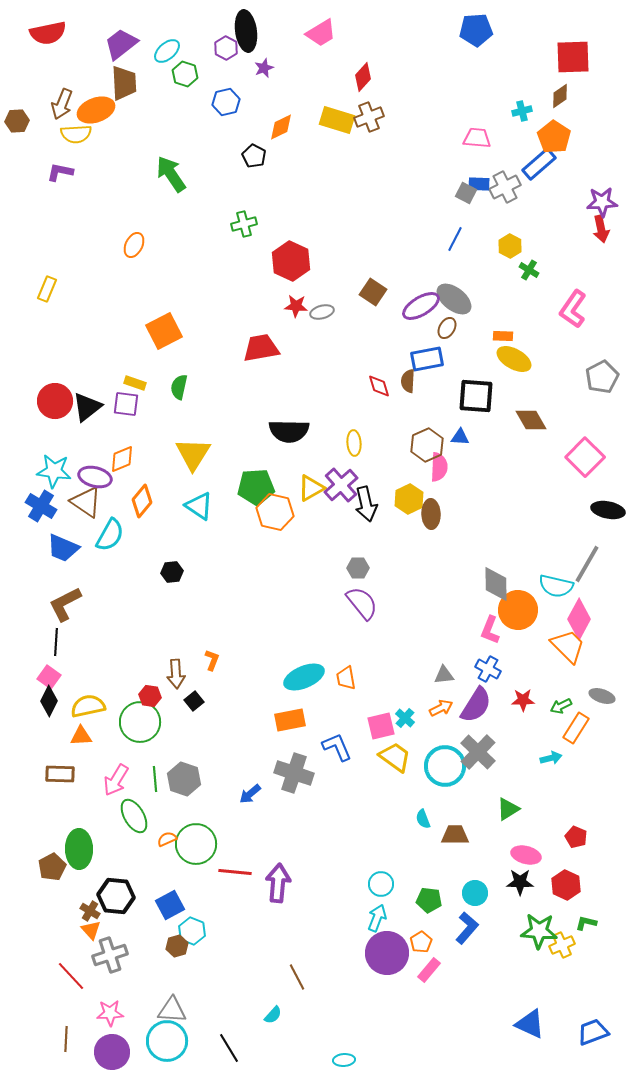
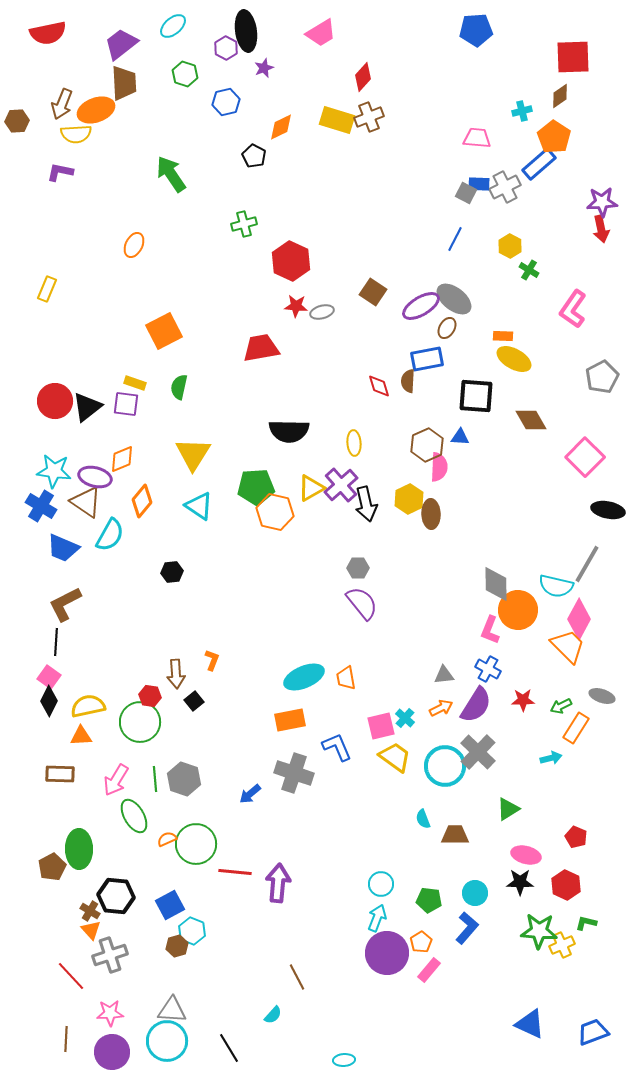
cyan ellipse at (167, 51): moved 6 px right, 25 px up
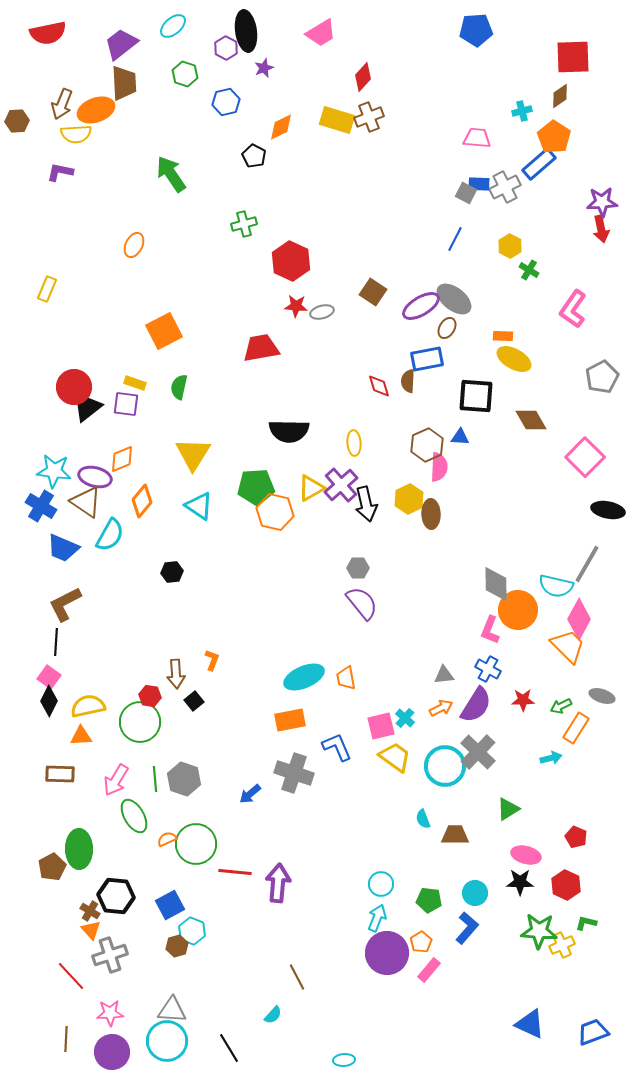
red circle at (55, 401): moved 19 px right, 14 px up
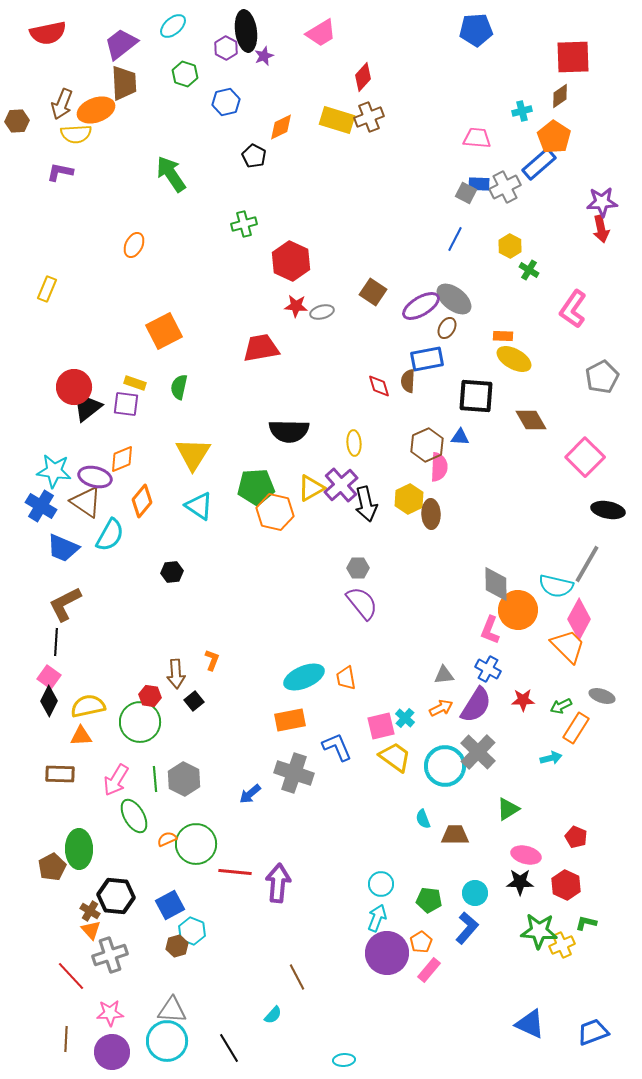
purple star at (264, 68): moved 12 px up
gray hexagon at (184, 779): rotated 8 degrees clockwise
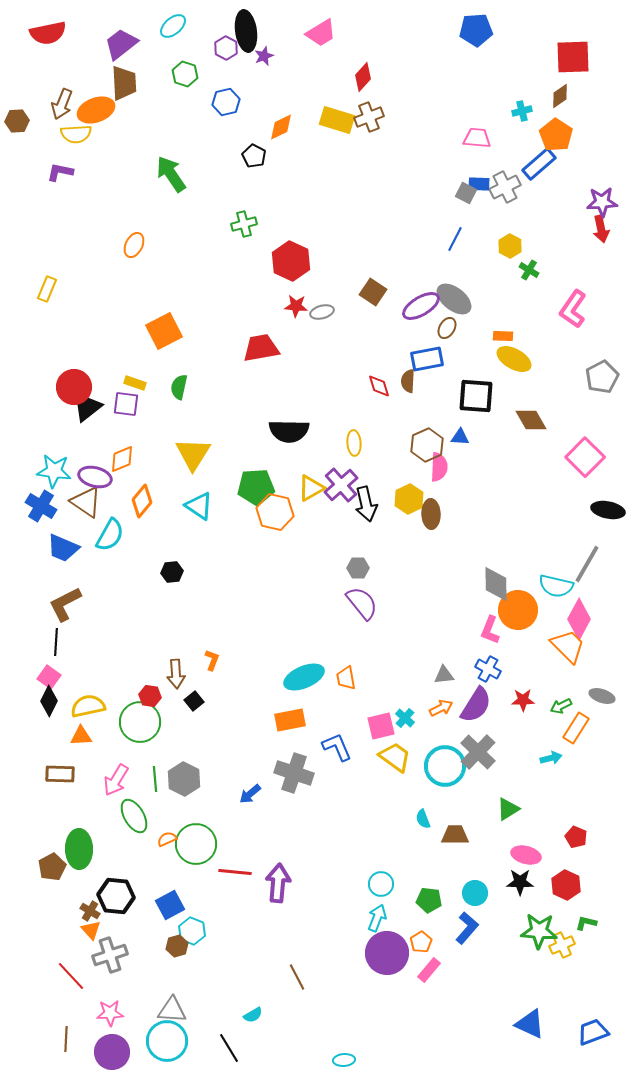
orange pentagon at (554, 137): moved 2 px right, 2 px up
cyan semicircle at (273, 1015): moved 20 px left; rotated 18 degrees clockwise
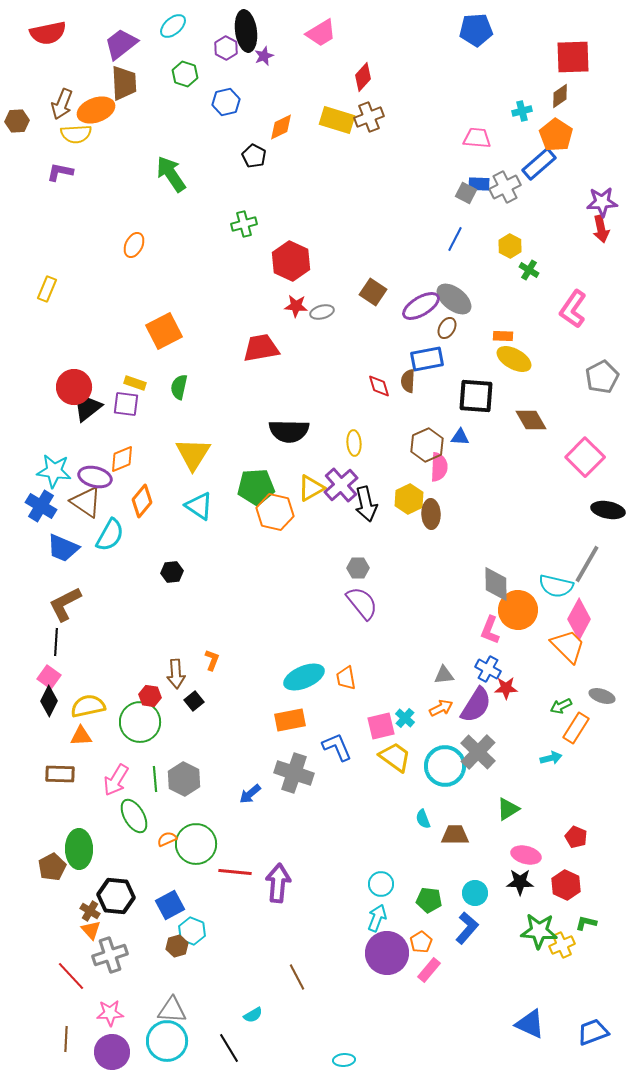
red star at (523, 700): moved 17 px left, 12 px up
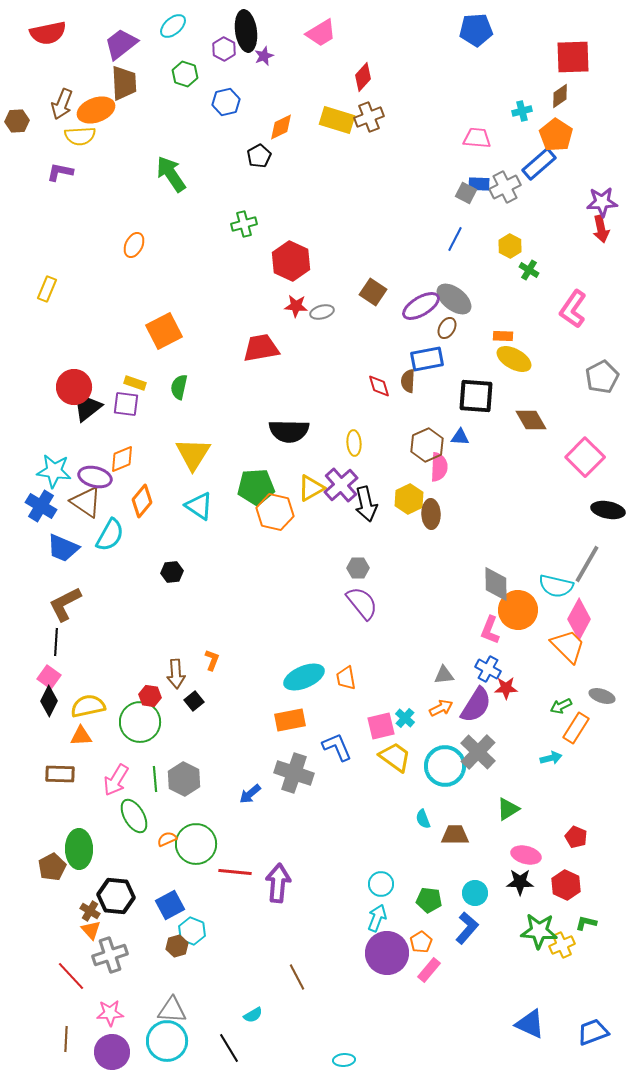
purple hexagon at (226, 48): moved 2 px left, 1 px down
yellow semicircle at (76, 134): moved 4 px right, 2 px down
black pentagon at (254, 156): moved 5 px right; rotated 15 degrees clockwise
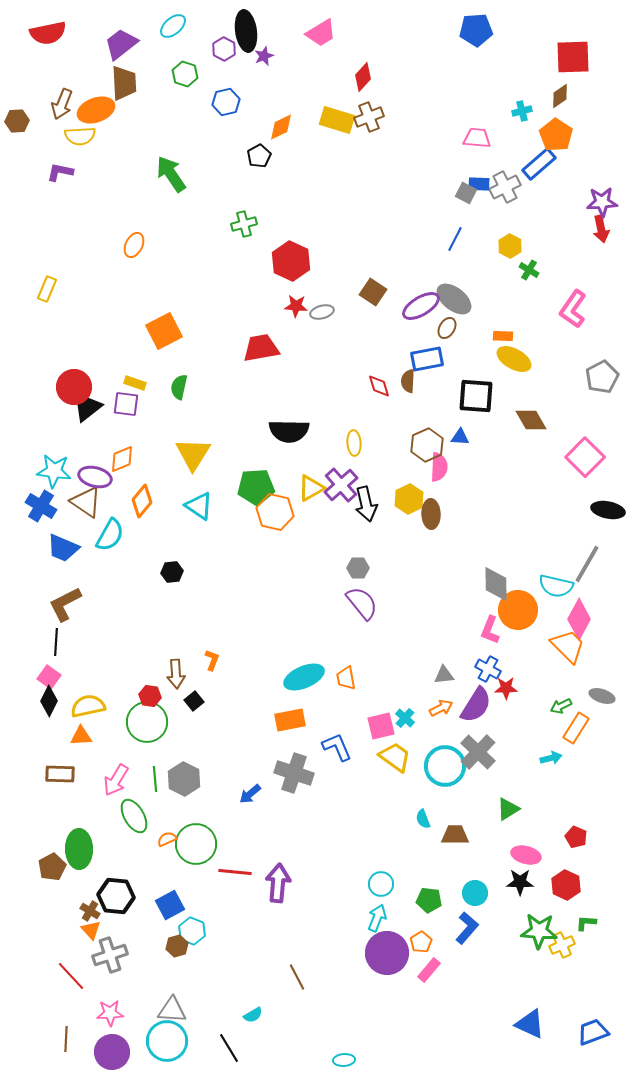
green circle at (140, 722): moved 7 px right
green L-shape at (586, 923): rotated 10 degrees counterclockwise
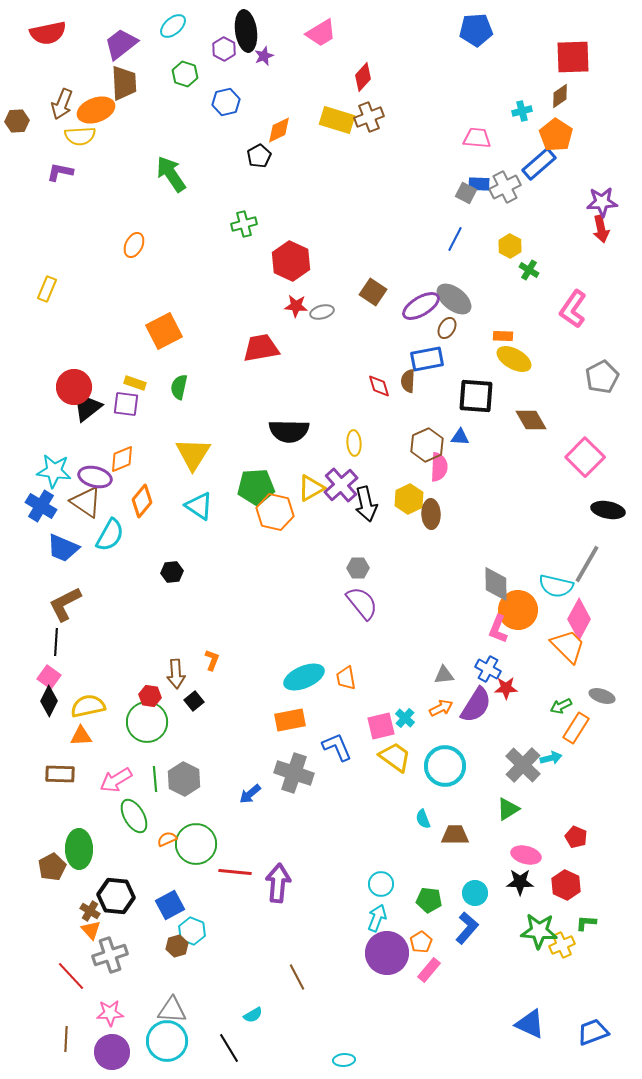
orange diamond at (281, 127): moved 2 px left, 3 px down
pink L-shape at (490, 630): moved 8 px right, 1 px up
gray cross at (478, 752): moved 45 px right, 13 px down
pink arrow at (116, 780): rotated 28 degrees clockwise
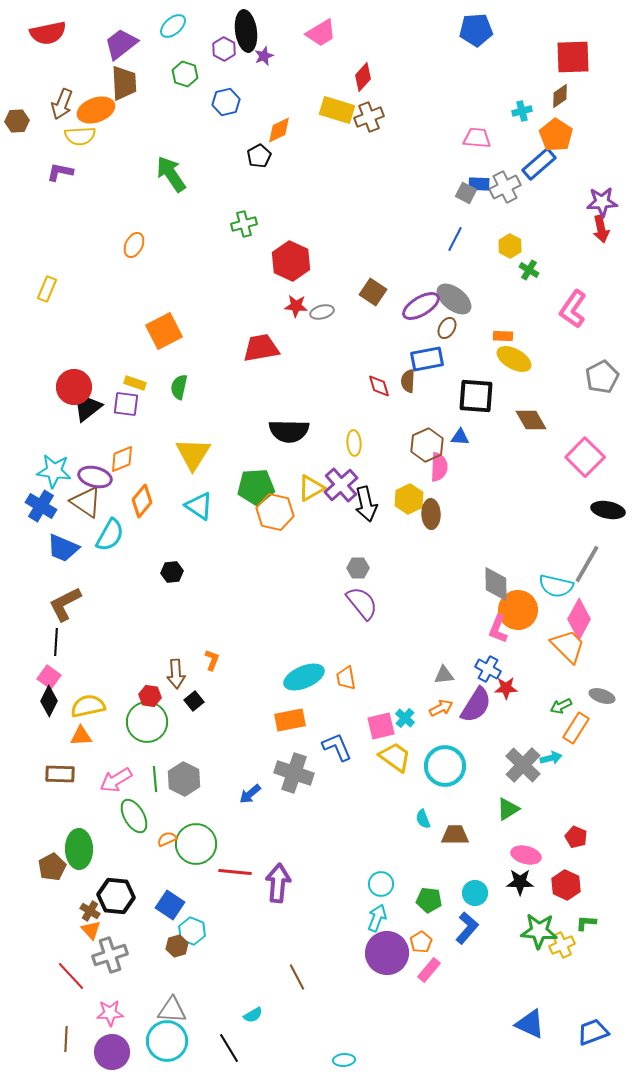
yellow rectangle at (337, 120): moved 10 px up
blue square at (170, 905): rotated 28 degrees counterclockwise
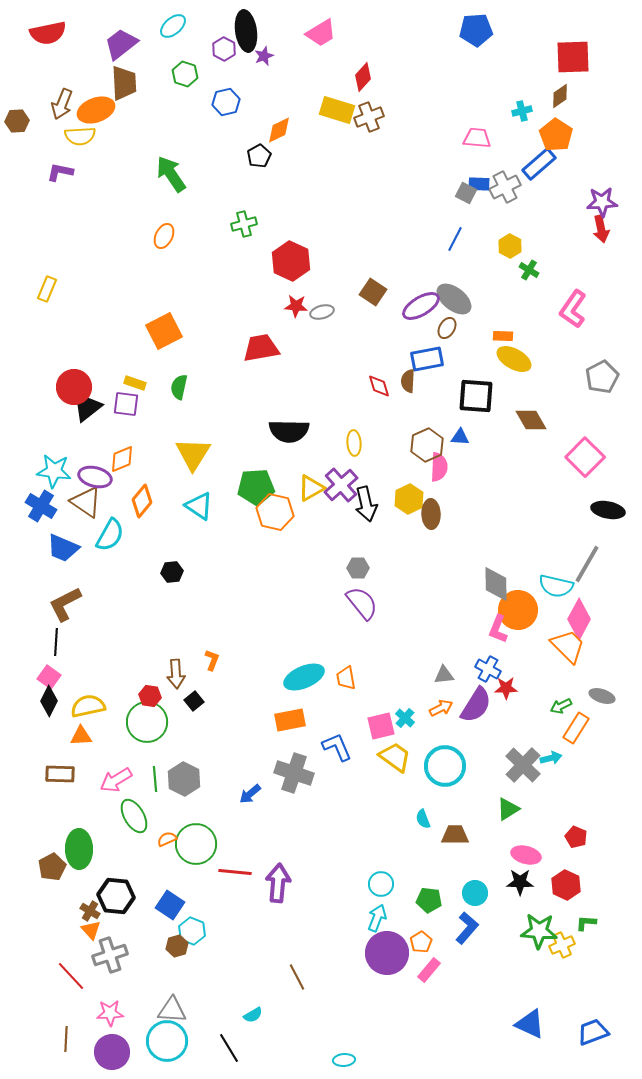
orange ellipse at (134, 245): moved 30 px right, 9 px up
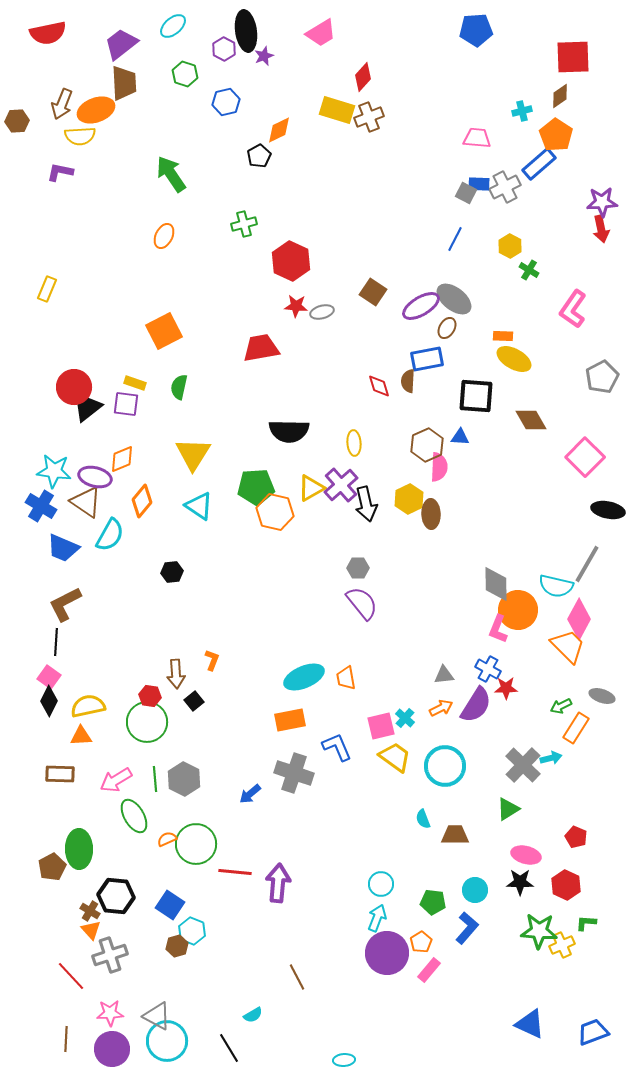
cyan circle at (475, 893): moved 3 px up
green pentagon at (429, 900): moved 4 px right, 2 px down
gray triangle at (172, 1010): moved 15 px left, 6 px down; rotated 24 degrees clockwise
purple circle at (112, 1052): moved 3 px up
